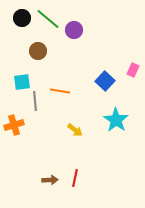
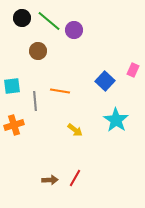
green line: moved 1 px right, 2 px down
cyan square: moved 10 px left, 4 px down
red line: rotated 18 degrees clockwise
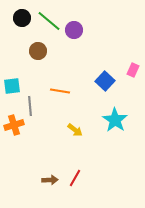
gray line: moved 5 px left, 5 px down
cyan star: moved 1 px left
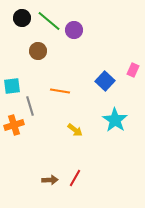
gray line: rotated 12 degrees counterclockwise
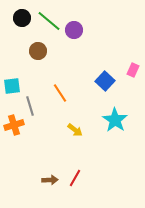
orange line: moved 2 px down; rotated 48 degrees clockwise
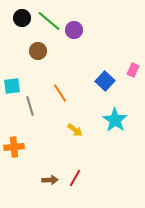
orange cross: moved 22 px down; rotated 12 degrees clockwise
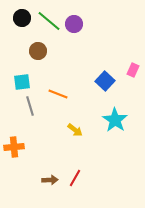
purple circle: moved 6 px up
cyan square: moved 10 px right, 4 px up
orange line: moved 2 px left, 1 px down; rotated 36 degrees counterclockwise
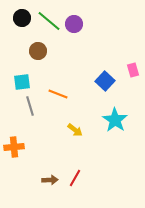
pink rectangle: rotated 40 degrees counterclockwise
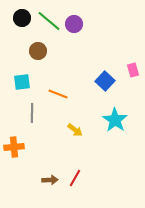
gray line: moved 2 px right, 7 px down; rotated 18 degrees clockwise
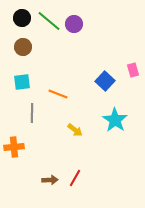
brown circle: moved 15 px left, 4 px up
